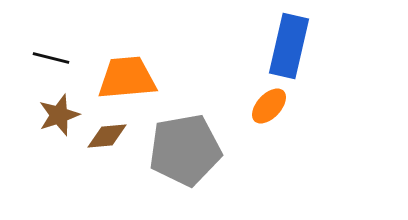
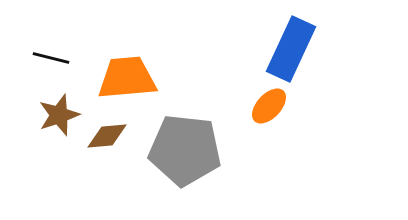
blue rectangle: moved 2 px right, 3 px down; rotated 12 degrees clockwise
gray pentagon: rotated 16 degrees clockwise
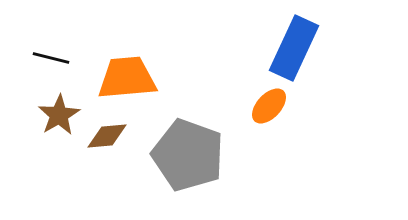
blue rectangle: moved 3 px right, 1 px up
brown star: rotated 12 degrees counterclockwise
gray pentagon: moved 3 px right, 5 px down; rotated 14 degrees clockwise
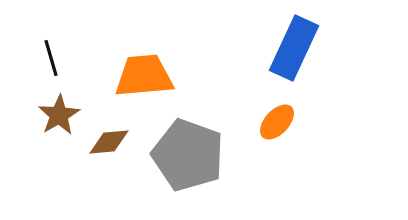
black line: rotated 60 degrees clockwise
orange trapezoid: moved 17 px right, 2 px up
orange ellipse: moved 8 px right, 16 px down
brown diamond: moved 2 px right, 6 px down
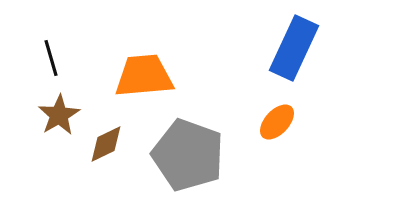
brown diamond: moved 3 px left, 2 px down; rotated 21 degrees counterclockwise
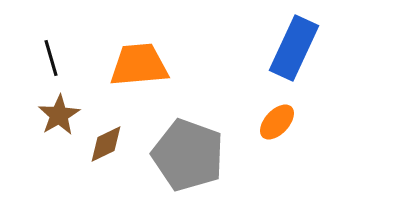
orange trapezoid: moved 5 px left, 11 px up
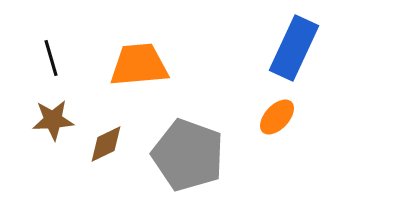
brown star: moved 6 px left, 5 px down; rotated 27 degrees clockwise
orange ellipse: moved 5 px up
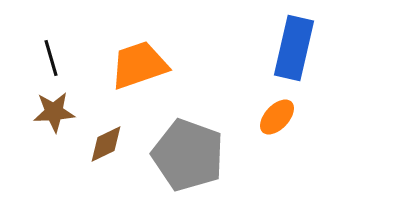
blue rectangle: rotated 12 degrees counterclockwise
orange trapezoid: rotated 14 degrees counterclockwise
brown star: moved 1 px right, 8 px up
